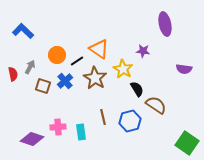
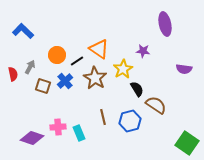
yellow star: rotated 12 degrees clockwise
cyan rectangle: moved 2 px left, 1 px down; rotated 14 degrees counterclockwise
purple diamond: moved 1 px up
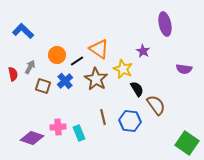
purple star: rotated 24 degrees clockwise
yellow star: rotated 18 degrees counterclockwise
brown star: moved 1 px right, 1 px down
brown semicircle: rotated 20 degrees clockwise
blue hexagon: rotated 20 degrees clockwise
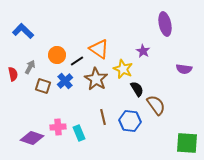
green square: rotated 30 degrees counterclockwise
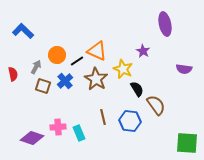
orange triangle: moved 2 px left, 2 px down; rotated 10 degrees counterclockwise
gray arrow: moved 6 px right
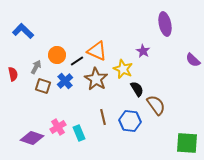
purple semicircle: moved 9 px right, 9 px up; rotated 35 degrees clockwise
pink cross: rotated 28 degrees counterclockwise
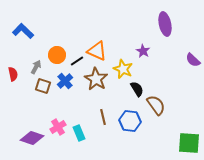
green square: moved 2 px right
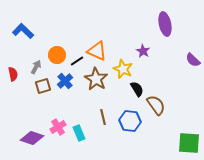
brown square: rotated 35 degrees counterclockwise
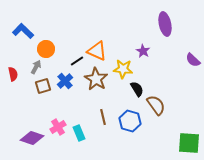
orange circle: moved 11 px left, 6 px up
yellow star: rotated 18 degrees counterclockwise
blue hexagon: rotated 10 degrees clockwise
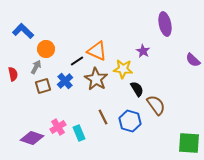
brown line: rotated 14 degrees counterclockwise
